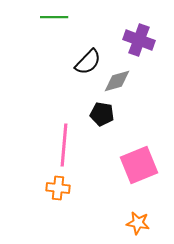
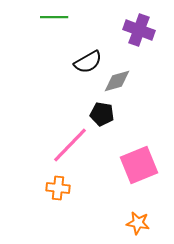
purple cross: moved 10 px up
black semicircle: rotated 16 degrees clockwise
pink line: moved 6 px right; rotated 39 degrees clockwise
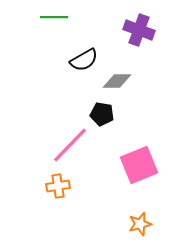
black semicircle: moved 4 px left, 2 px up
gray diamond: rotated 16 degrees clockwise
orange cross: moved 2 px up; rotated 15 degrees counterclockwise
orange star: moved 2 px right, 1 px down; rotated 25 degrees counterclockwise
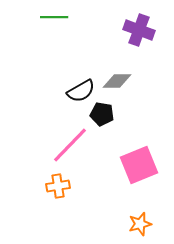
black semicircle: moved 3 px left, 31 px down
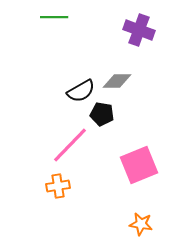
orange star: moved 1 px right; rotated 25 degrees clockwise
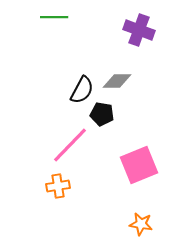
black semicircle: moved 1 px right, 1 px up; rotated 32 degrees counterclockwise
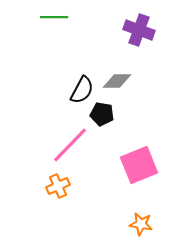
orange cross: rotated 15 degrees counterclockwise
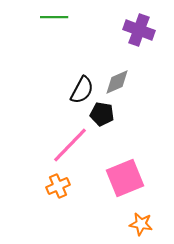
gray diamond: moved 1 px down; rotated 24 degrees counterclockwise
pink square: moved 14 px left, 13 px down
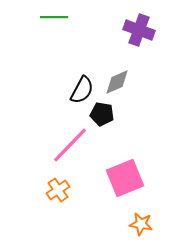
orange cross: moved 4 px down; rotated 10 degrees counterclockwise
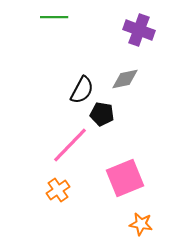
gray diamond: moved 8 px right, 3 px up; rotated 12 degrees clockwise
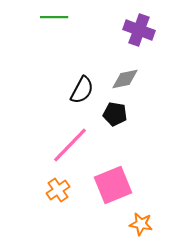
black pentagon: moved 13 px right
pink square: moved 12 px left, 7 px down
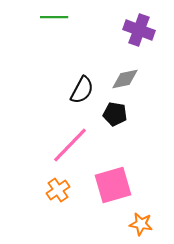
pink square: rotated 6 degrees clockwise
